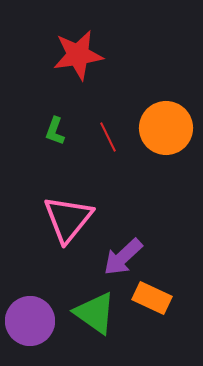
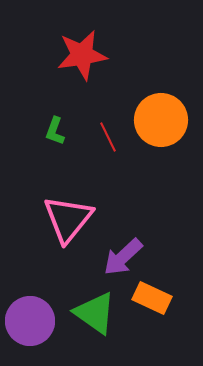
red star: moved 4 px right
orange circle: moved 5 px left, 8 px up
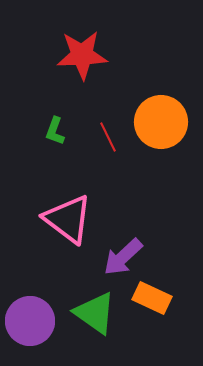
red star: rotated 6 degrees clockwise
orange circle: moved 2 px down
pink triangle: rotated 32 degrees counterclockwise
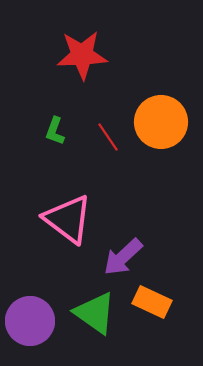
red line: rotated 8 degrees counterclockwise
orange rectangle: moved 4 px down
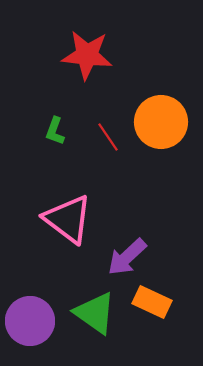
red star: moved 5 px right; rotated 9 degrees clockwise
purple arrow: moved 4 px right
